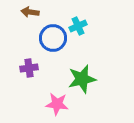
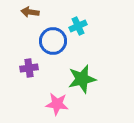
blue circle: moved 3 px down
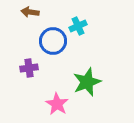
green star: moved 5 px right, 3 px down; rotated 8 degrees counterclockwise
pink star: rotated 25 degrees clockwise
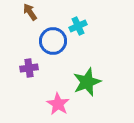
brown arrow: rotated 48 degrees clockwise
pink star: moved 1 px right
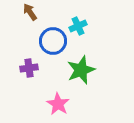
green star: moved 6 px left, 12 px up
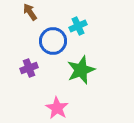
purple cross: rotated 12 degrees counterclockwise
pink star: moved 1 px left, 4 px down
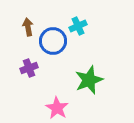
brown arrow: moved 2 px left, 15 px down; rotated 24 degrees clockwise
green star: moved 8 px right, 10 px down
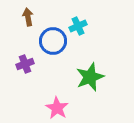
brown arrow: moved 10 px up
purple cross: moved 4 px left, 4 px up
green star: moved 1 px right, 3 px up
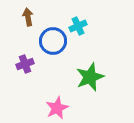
pink star: rotated 15 degrees clockwise
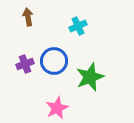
blue circle: moved 1 px right, 20 px down
